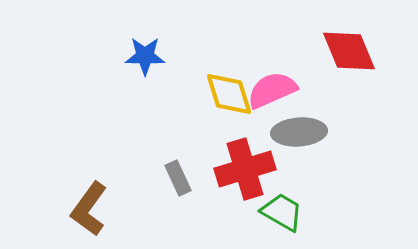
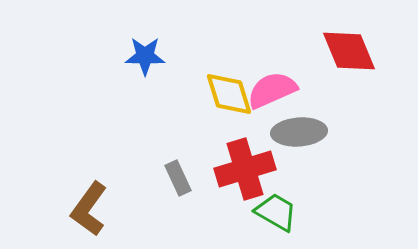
green trapezoid: moved 6 px left
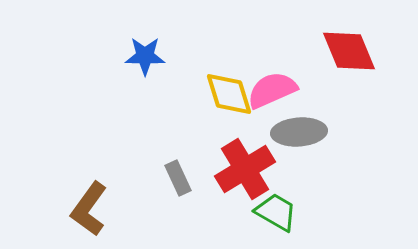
red cross: rotated 14 degrees counterclockwise
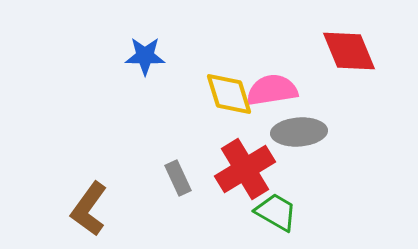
pink semicircle: rotated 15 degrees clockwise
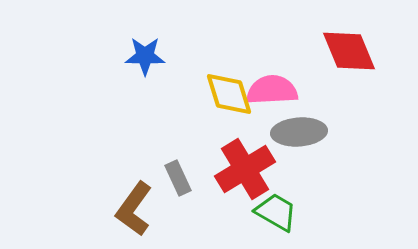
pink semicircle: rotated 6 degrees clockwise
brown L-shape: moved 45 px right
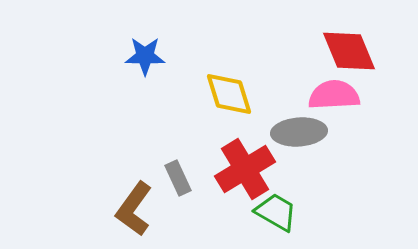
pink semicircle: moved 62 px right, 5 px down
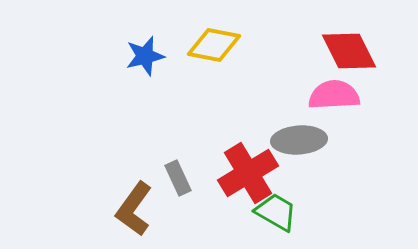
red diamond: rotated 4 degrees counterclockwise
blue star: rotated 15 degrees counterclockwise
yellow diamond: moved 15 px left, 49 px up; rotated 62 degrees counterclockwise
gray ellipse: moved 8 px down
red cross: moved 3 px right, 4 px down
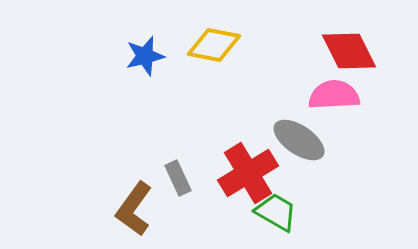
gray ellipse: rotated 38 degrees clockwise
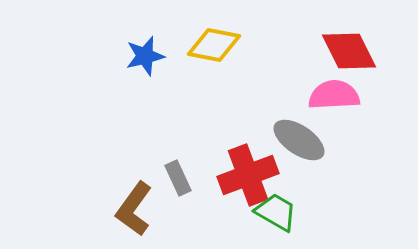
red cross: moved 2 px down; rotated 10 degrees clockwise
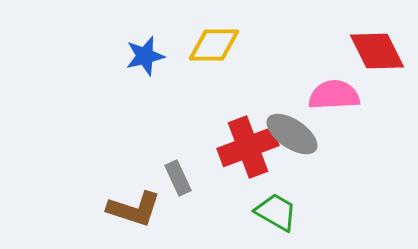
yellow diamond: rotated 10 degrees counterclockwise
red diamond: moved 28 px right
gray ellipse: moved 7 px left, 6 px up
red cross: moved 28 px up
brown L-shape: rotated 108 degrees counterclockwise
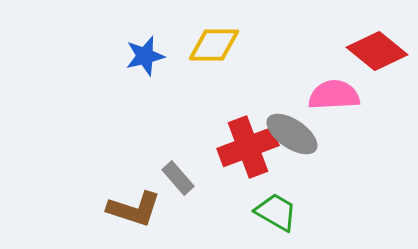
red diamond: rotated 24 degrees counterclockwise
gray rectangle: rotated 16 degrees counterclockwise
